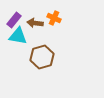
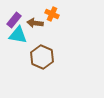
orange cross: moved 2 px left, 4 px up
cyan triangle: moved 1 px up
brown hexagon: rotated 20 degrees counterclockwise
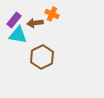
brown arrow: rotated 14 degrees counterclockwise
brown hexagon: rotated 10 degrees clockwise
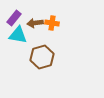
orange cross: moved 9 px down; rotated 16 degrees counterclockwise
purple rectangle: moved 2 px up
brown hexagon: rotated 10 degrees clockwise
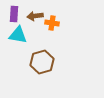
purple rectangle: moved 4 px up; rotated 35 degrees counterclockwise
brown arrow: moved 7 px up
brown hexagon: moved 5 px down
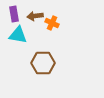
purple rectangle: rotated 14 degrees counterclockwise
orange cross: rotated 16 degrees clockwise
brown hexagon: moved 1 px right, 1 px down; rotated 15 degrees clockwise
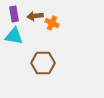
cyan triangle: moved 4 px left, 1 px down
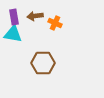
purple rectangle: moved 3 px down
orange cross: moved 3 px right
cyan triangle: moved 1 px left, 2 px up
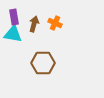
brown arrow: moved 1 px left, 8 px down; rotated 112 degrees clockwise
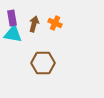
purple rectangle: moved 2 px left, 1 px down
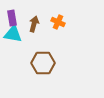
orange cross: moved 3 px right, 1 px up
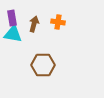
orange cross: rotated 16 degrees counterclockwise
brown hexagon: moved 2 px down
